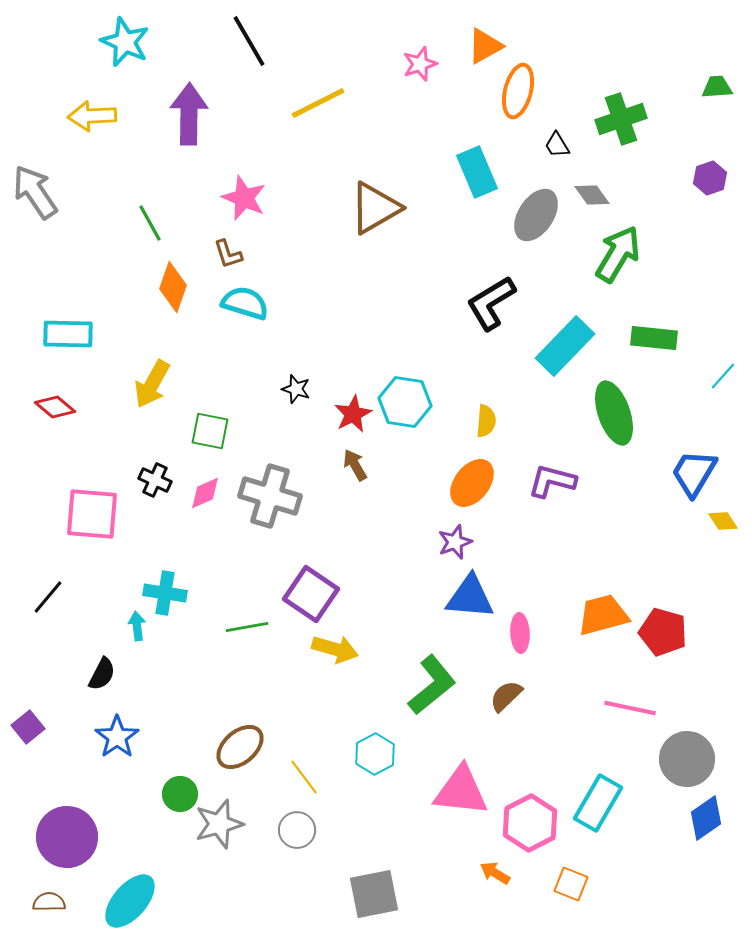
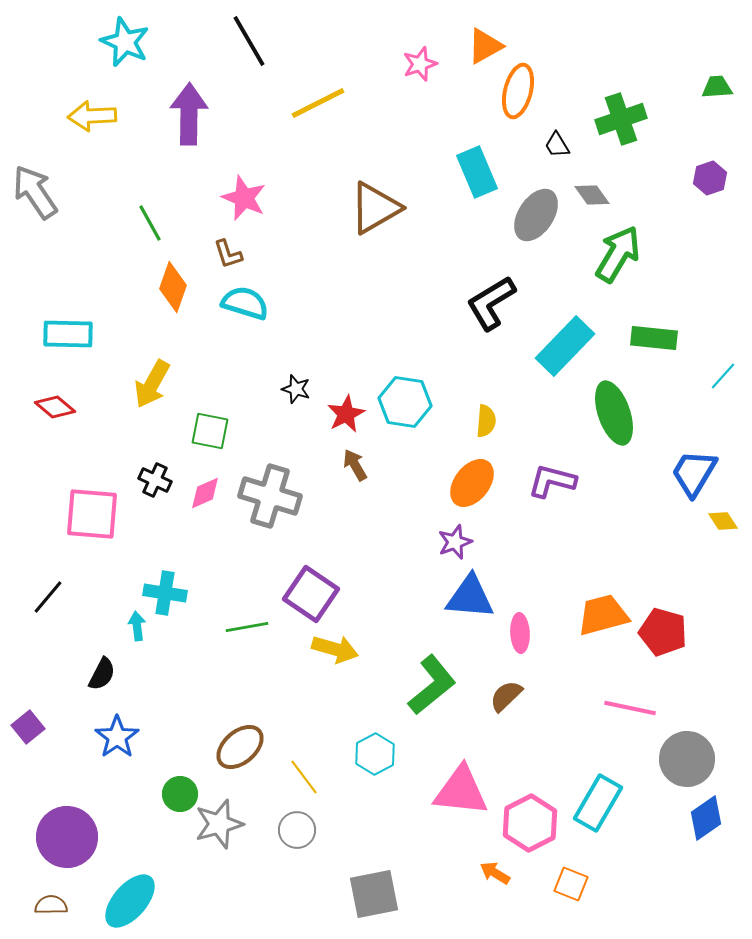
red star at (353, 414): moved 7 px left
brown semicircle at (49, 902): moved 2 px right, 3 px down
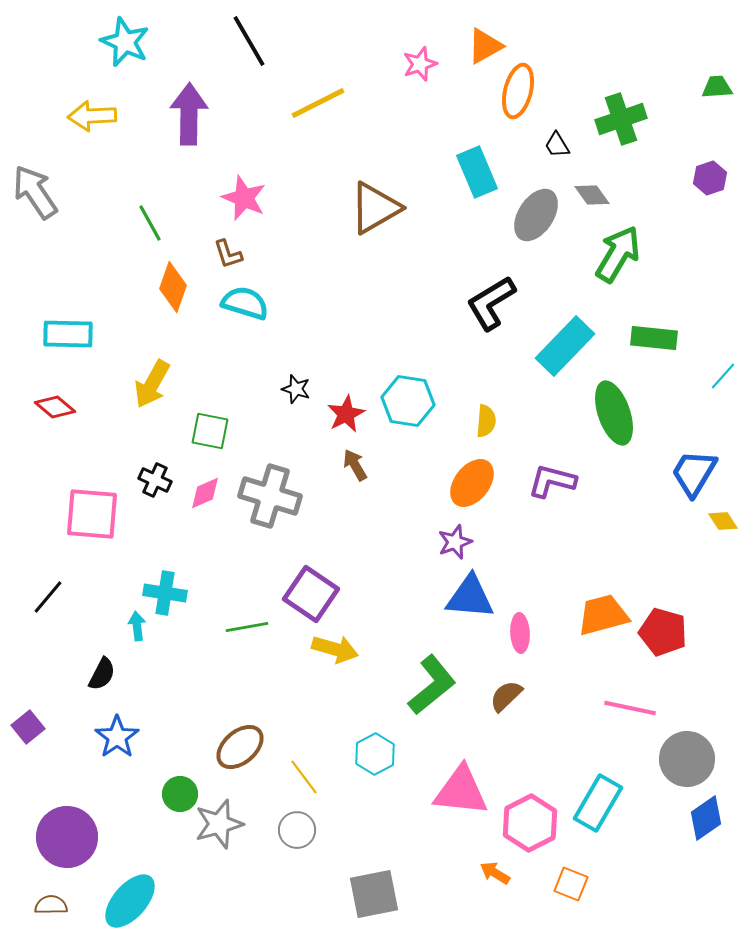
cyan hexagon at (405, 402): moved 3 px right, 1 px up
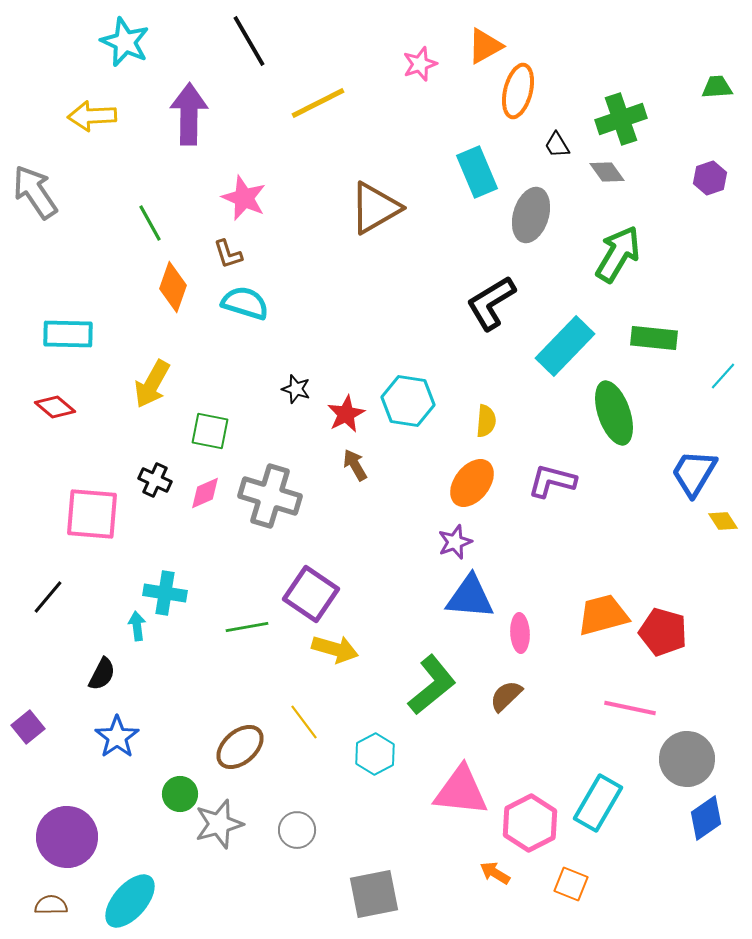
gray diamond at (592, 195): moved 15 px right, 23 px up
gray ellipse at (536, 215): moved 5 px left; rotated 16 degrees counterclockwise
yellow line at (304, 777): moved 55 px up
